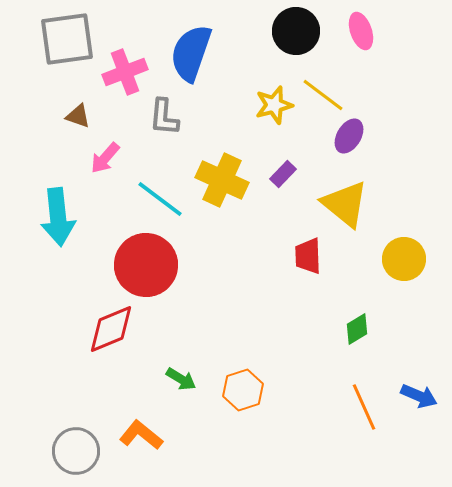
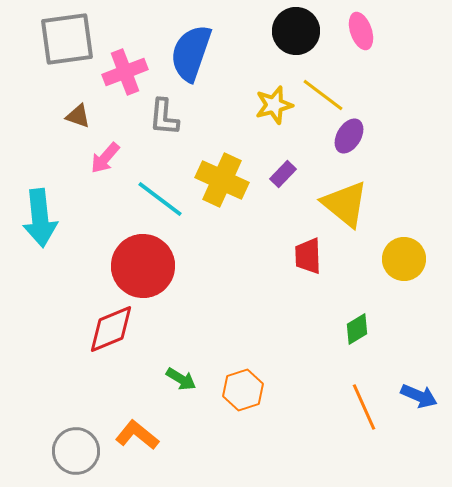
cyan arrow: moved 18 px left, 1 px down
red circle: moved 3 px left, 1 px down
orange L-shape: moved 4 px left
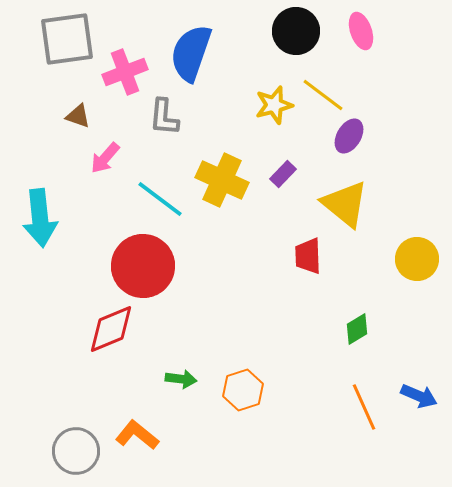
yellow circle: moved 13 px right
green arrow: rotated 24 degrees counterclockwise
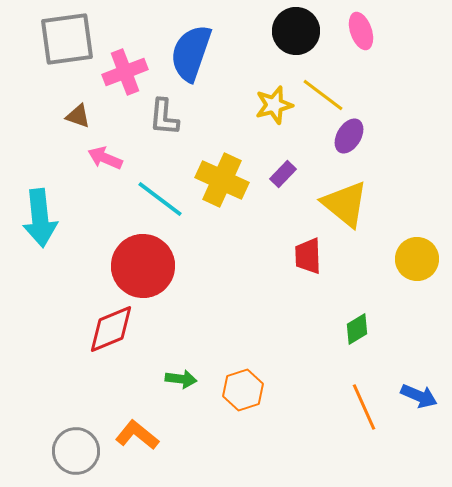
pink arrow: rotated 72 degrees clockwise
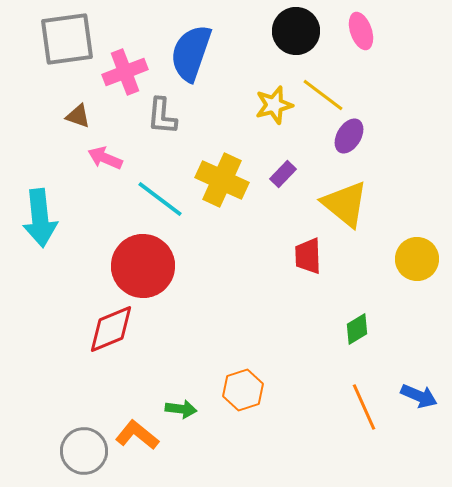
gray L-shape: moved 2 px left, 1 px up
green arrow: moved 30 px down
gray circle: moved 8 px right
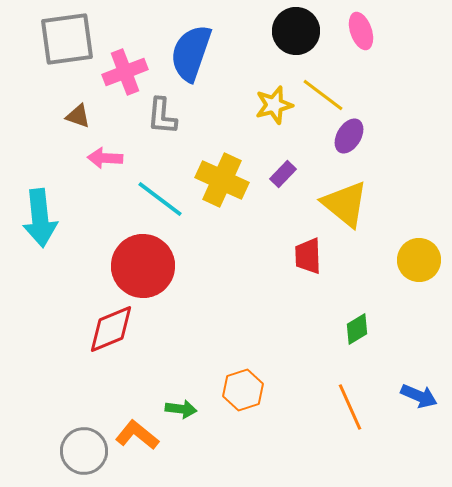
pink arrow: rotated 20 degrees counterclockwise
yellow circle: moved 2 px right, 1 px down
orange line: moved 14 px left
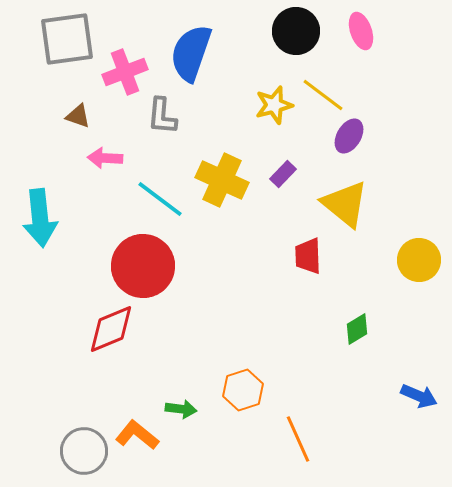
orange line: moved 52 px left, 32 px down
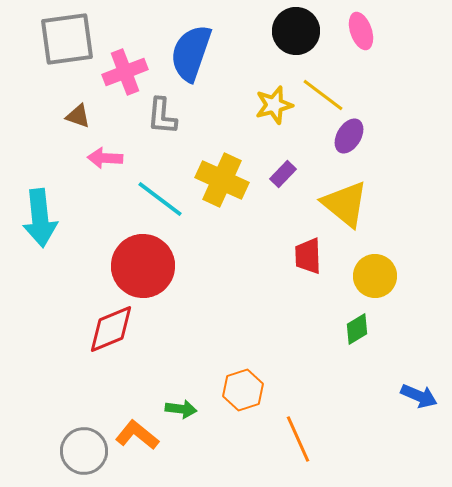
yellow circle: moved 44 px left, 16 px down
